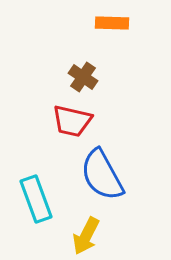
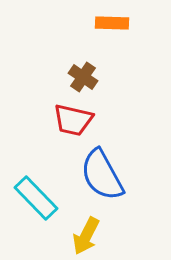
red trapezoid: moved 1 px right, 1 px up
cyan rectangle: moved 1 px up; rotated 24 degrees counterclockwise
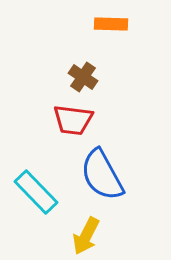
orange rectangle: moved 1 px left, 1 px down
red trapezoid: rotated 6 degrees counterclockwise
cyan rectangle: moved 6 px up
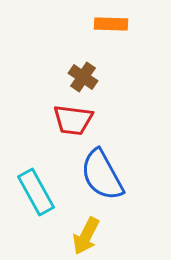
cyan rectangle: rotated 15 degrees clockwise
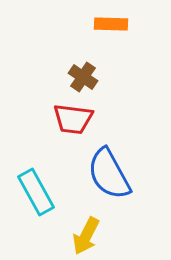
red trapezoid: moved 1 px up
blue semicircle: moved 7 px right, 1 px up
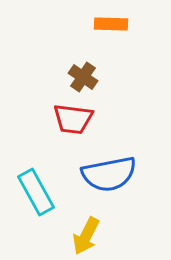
blue semicircle: rotated 72 degrees counterclockwise
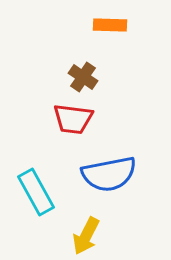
orange rectangle: moved 1 px left, 1 px down
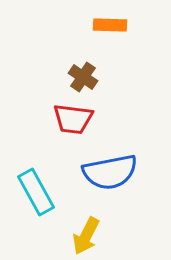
blue semicircle: moved 1 px right, 2 px up
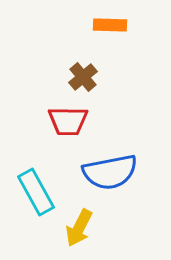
brown cross: rotated 16 degrees clockwise
red trapezoid: moved 5 px left, 2 px down; rotated 6 degrees counterclockwise
yellow arrow: moved 7 px left, 8 px up
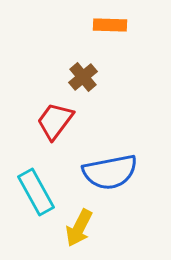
red trapezoid: moved 13 px left; rotated 126 degrees clockwise
